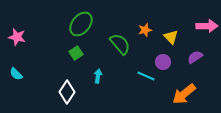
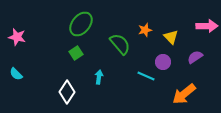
cyan arrow: moved 1 px right, 1 px down
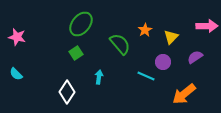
orange star: rotated 16 degrees counterclockwise
yellow triangle: rotated 28 degrees clockwise
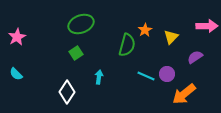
green ellipse: rotated 30 degrees clockwise
pink star: rotated 30 degrees clockwise
green semicircle: moved 7 px right, 1 px down; rotated 55 degrees clockwise
purple circle: moved 4 px right, 12 px down
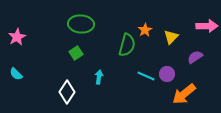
green ellipse: rotated 25 degrees clockwise
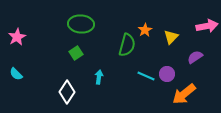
pink arrow: rotated 10 degrees counterclockwise
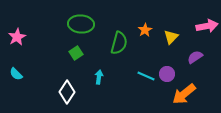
green semicircle: moved 8 px left, 2 px up
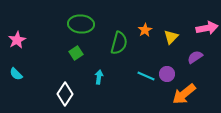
pink arrow: moved 2 px down
pink star: moved 3 px down
white diamond: moved 2 px left, 2 px down
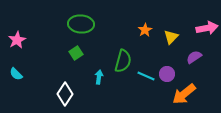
green semicircle: moved 4 px right, 18 px down
purple semicircle: moved 1 px left
